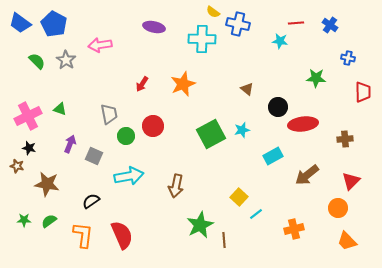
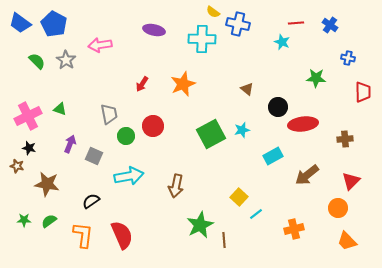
purple ellipse at (154, 27): moved 3 px down
cyan star at (280, 41): moved 2 px right, 1 px down; rotated 14 degrees clockwise
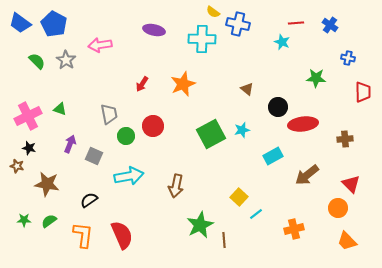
red triangle at (351, 181): moved 3 px down; rotated 30 degrees counterclockwise
black semicircle at (91, 201): moved 2 px left, 1 px up
